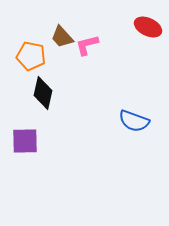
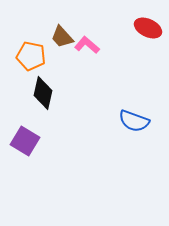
red ellipse: moved 1 px down
pink L-shape: rotated 55 degrees clockwise
purple square: rotated 32 degrees clockwise
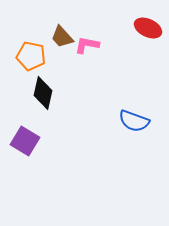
pink L-shape: rotated 30 degrees counterclockwise
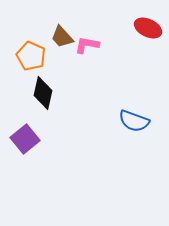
orange pentagon: rotated 12 degrees clockwise
purple square: moved 2 px up; rotated 20 degrees clockwise
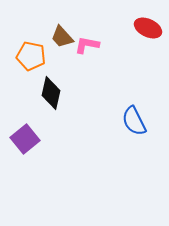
orange pentagon: rotated 12 degrees counterclockwise
black diamond: moved 8 px right
blue semicircle: rotated 44 degrees clockwise
